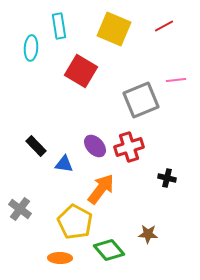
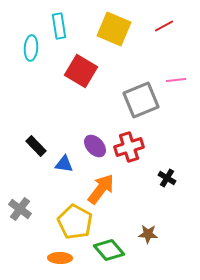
black cross: rotated 18 degrees clockwise
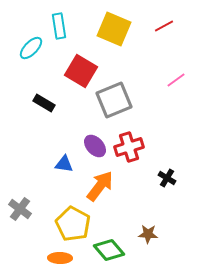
cyan ellipse: rotated 40 degrees clockwise
pink line: rotated 30 degrees counterclockwise
gray square: moved 27 px left
black rectangle: moved 8 px right, 43 px up; rotated 15 degrees counterclockwise
orange arrow: moved 1 px left, 3 px up
yellow pentagon: moved 2 px left, 2 px down
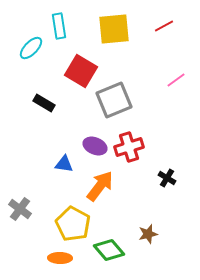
yellow square: rotated 28 degrees counterclockwise
purple ellipse: rotated 25 degrees counterclockwise
brown star: rotated 18 degrees counterclockwise
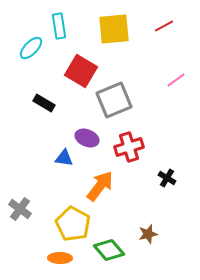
purple ellipse: moved 8 px left, 8 px up
blue triangle: moved 6 px up
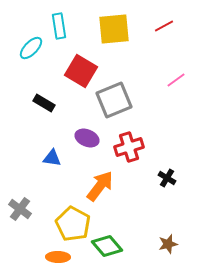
blue triangle: moved 12 px left
brown star: moved 20 px right, 10 px down
green diamond: moved 2 px left, 4 px up
orange ellipse: moved 2 px left, 1 px up
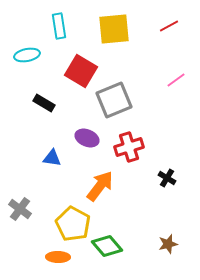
red line: moved 5 px right
cyan ellipse: moved 4 px left, 7 px down; rotated 35 degrees clockwise
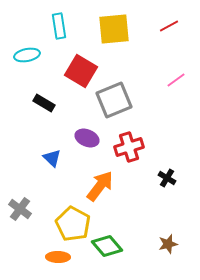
blue triangle: rotated 36 degrees clockwise
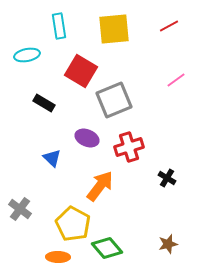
green diamond: moved 2 px down
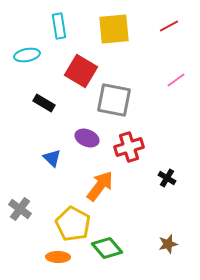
gray square: rotated 33 degrees clockwise
